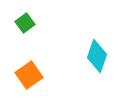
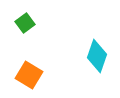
orange square: rotated 24 degrees counterclockwise
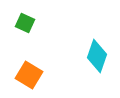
green square: rotated 30 degrees counterclockwise
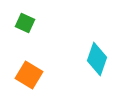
cyan diamond: moved 3 px down
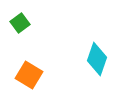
green square: moved 5 px left; rotated 30 degrees clockwise
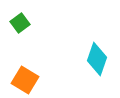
orange square: moved 4 px left, 5 px down
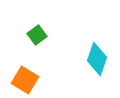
green square: moved 17 px right, 12 px down
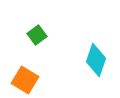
cyan diamond: moved 1 px left, 1 px down
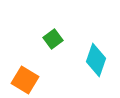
green square: moved 16 px right, 4 px down
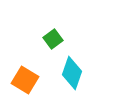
cyan diamond: moved 24 px left, 13 px down
